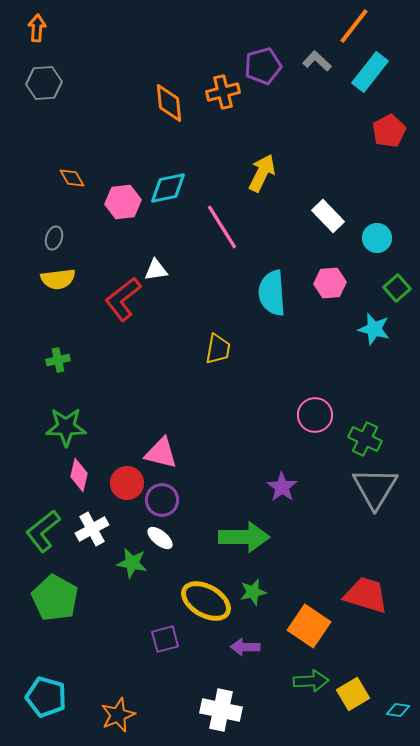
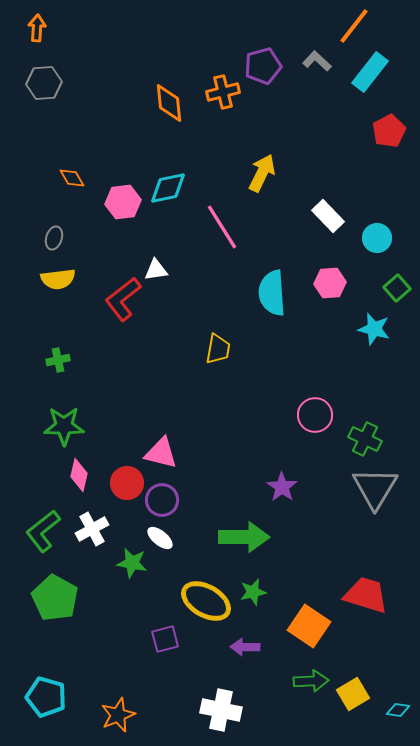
green star at (66, 427): moved 2 px left, 1 px up
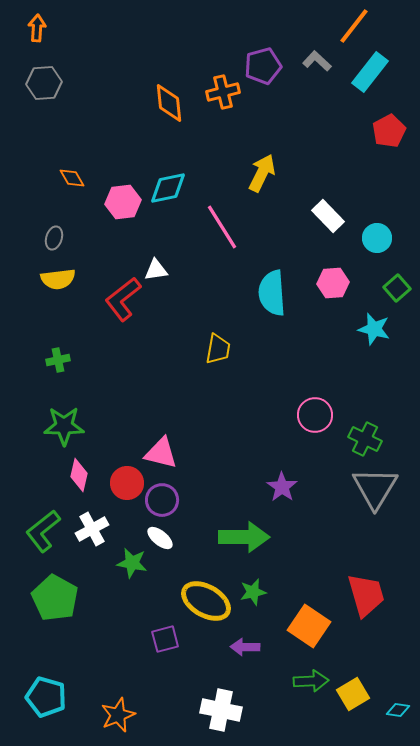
pink hexagon at (330, 283): moved 3 px right
red trapezoid at (366, 595): rotated 57 degrees clockwise
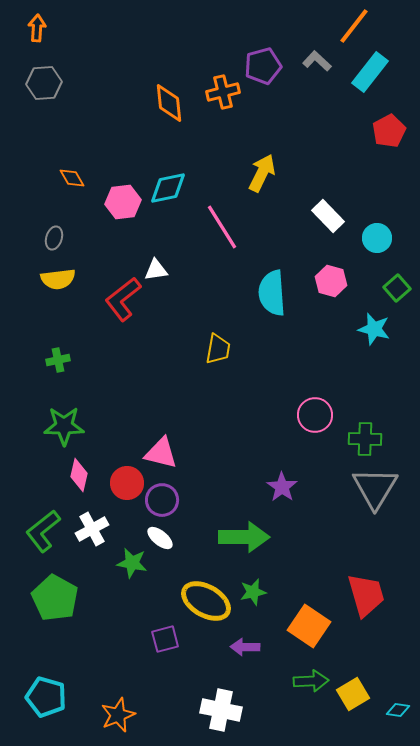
pink hexagon at (333, 283): moved 2 px left, 2 px up; rotated 20 degrees clockwise
green cross at (365, 439): rotated 24 degrees counterclockwise
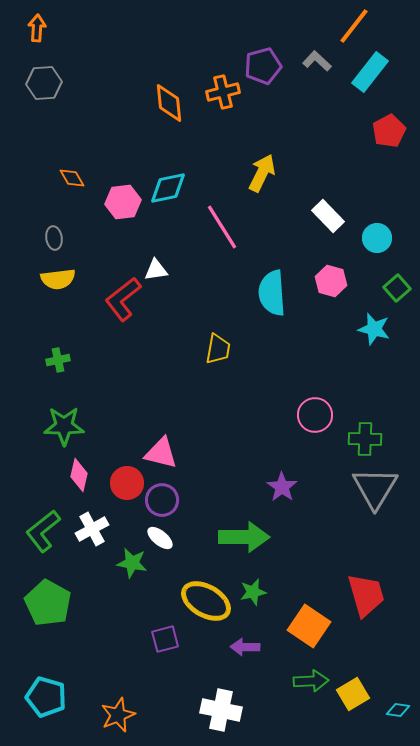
gray ellipse at (54, 238): rotated 25 degrees counterclockwise
green pentagon at (55, 598): moved 7 px left, 5 px down
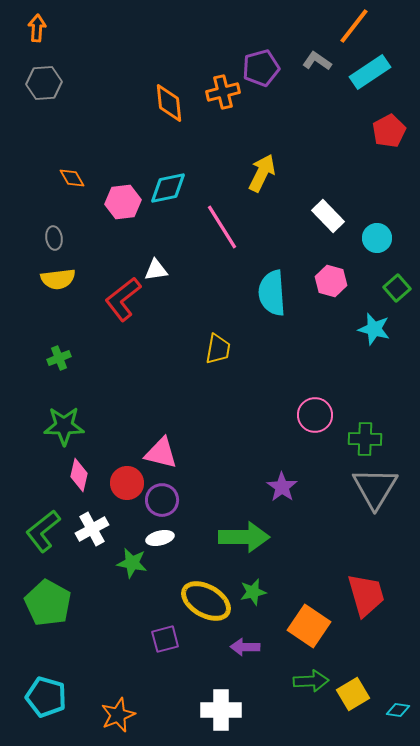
gray L-shape at (317, 61): rotated 8 degrees counterclockwise
purple pentagon at (263, 66): moved 2 px left, 2 px down
cyan rectangle at (370, 72): rotated 18 degrees clockwise
green cross at (58, 360): moved 1 px right, 2 px up; rotated 10 degrees counterclockwise
white ellipse at (160, 538): rotated 52 degrees counterclockwise
white cross at (221, 710): rotated 12 degrees counterclockwise
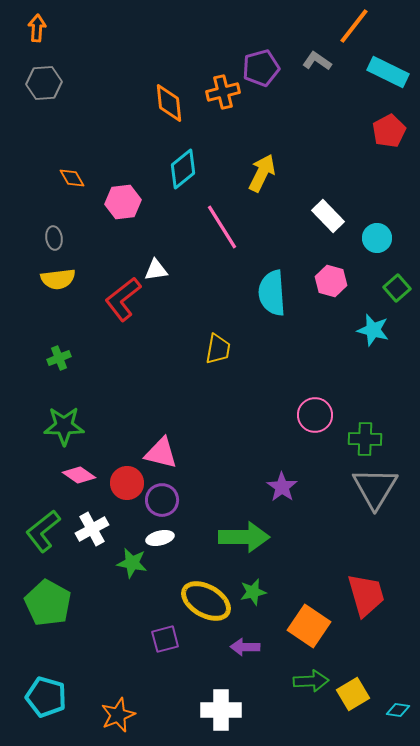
cyan rectangle at (370, 72): moved 18 px right; rotated 60 degrees clockwise
cyan diamond at (168, 188): moved 15 px right, 19 px up; rotated 27 degrees counterclockwise
cyan star at (374, 329): moved 1 px left, 1 px down
pink diamond at (79, 475): rotated 68 degrees counterclockwise
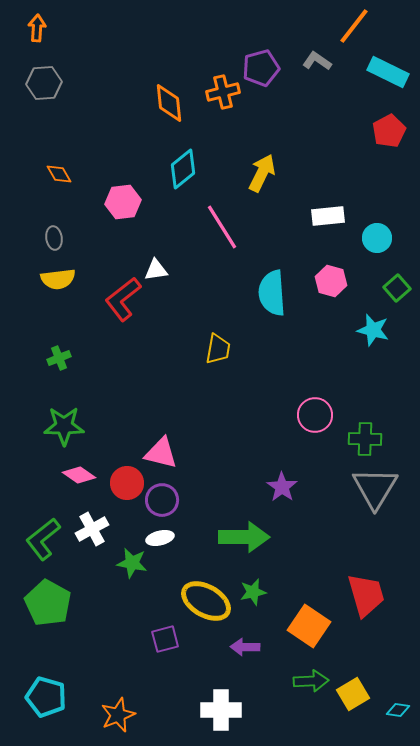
orange diamond at (72, 178): moved 13 px left, 4 px up
white rectangle at (328, 216): rotated 52 degrees counterclockwise
green L-shape at (43, 531): moved 8 px down
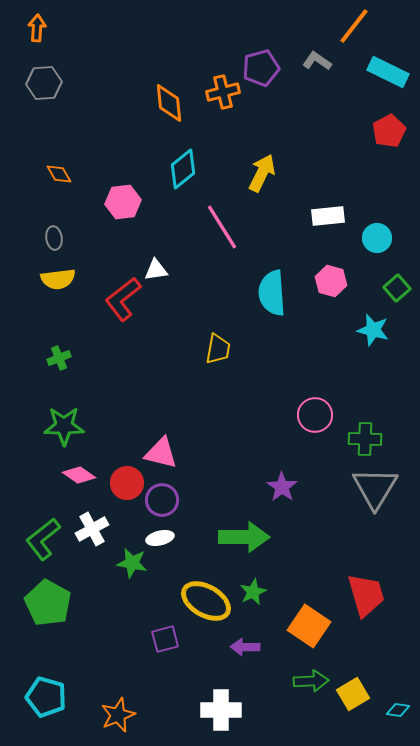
green star at (253, 592): rotated 12 degrees counterclockwise
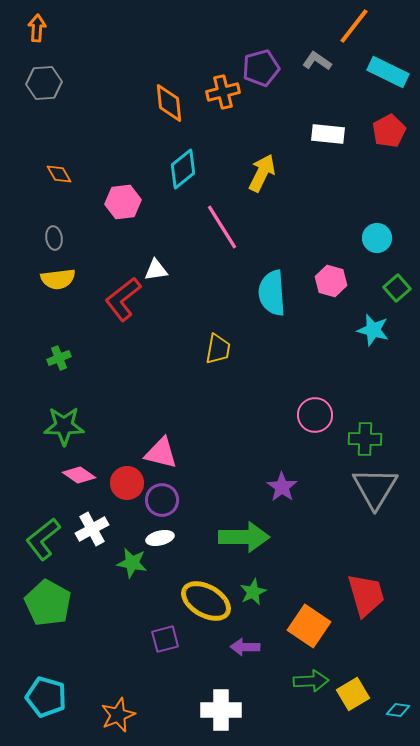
white rectangle at (328, 216): moved 82 px up; rotated 12 degrees clockwise
